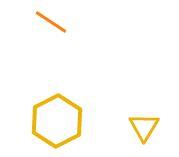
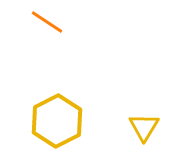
orange line: moved 4 px left
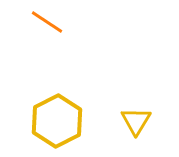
yellow triangle: moved 8 px left, 6 px up
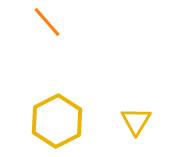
orange line: rotated 16 degrees clockwise
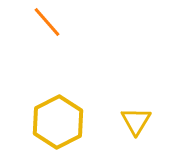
yellow hexagon: moved 1 px right, 1 px down
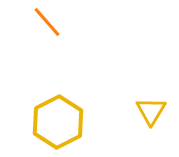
yellow triangle: moved 15 px right, 10 px up
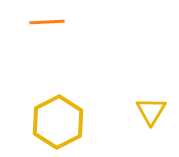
orange line: rotated 52 degrees counterclockwise
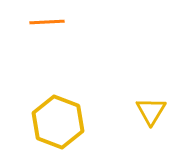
yellow hexagon: rotated 12 degrees counterclockwise
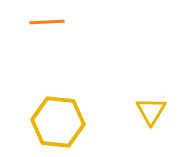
yellow hexagon: rotated 15 degrees counterclockwise
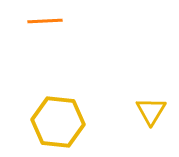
orange line: moved 2 px left, 1 px up
